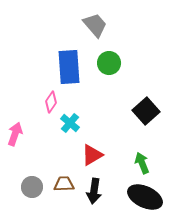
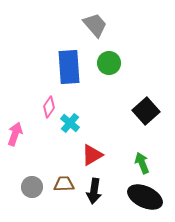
pink diamond: moved 2 px left, 5 px down
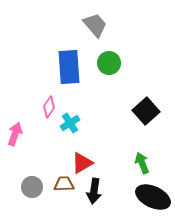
cyan cross: rotated 18 degrees clockwise
red triangle: moved 10 px left, 8 px down
black ellipse: moved 8 px right
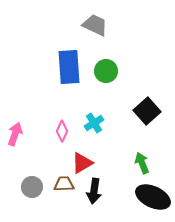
gray trapezoid: rotated 24 degrees counterclockwise
green circle: moved 3 px left, 8 px down
pink diamond: moved 13 px right, 24 px down; rotated 10 degrees counterclockwise
black square: moved 1 px right
cyan cross: moved 24 px right
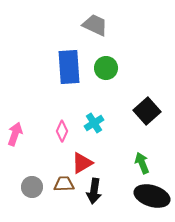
green circle: moved 3 px up
black ellipse: moved 1 px left, 1 px up; rotated 8 degrees counterclockwise
